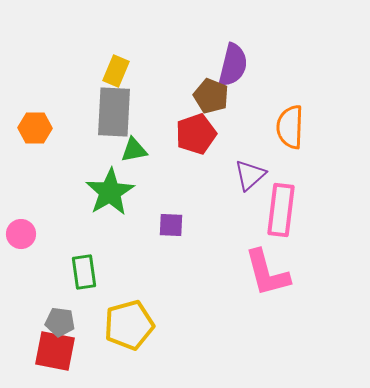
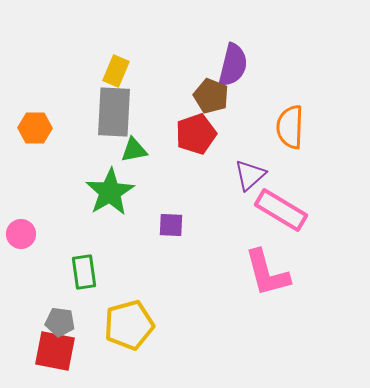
pink rectangle: rotated 66 degrees counterclockwise
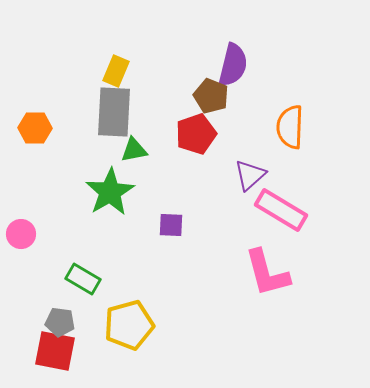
green rectangle: moved 1 px left, 7 px down; rotated 52 degrees counterclockwise
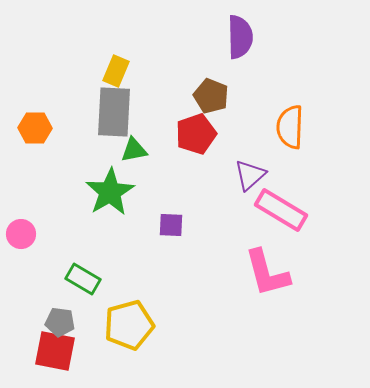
purple semicircle: moved 7 px right, 28 px up; rotated 15 degrees counterclockwise
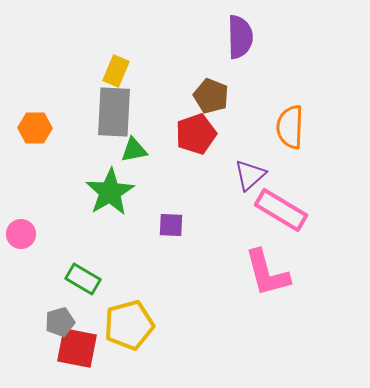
gray pentagon: rotated 24 degrees counterclockwise
red square: moved 22 px right, 3 px up
